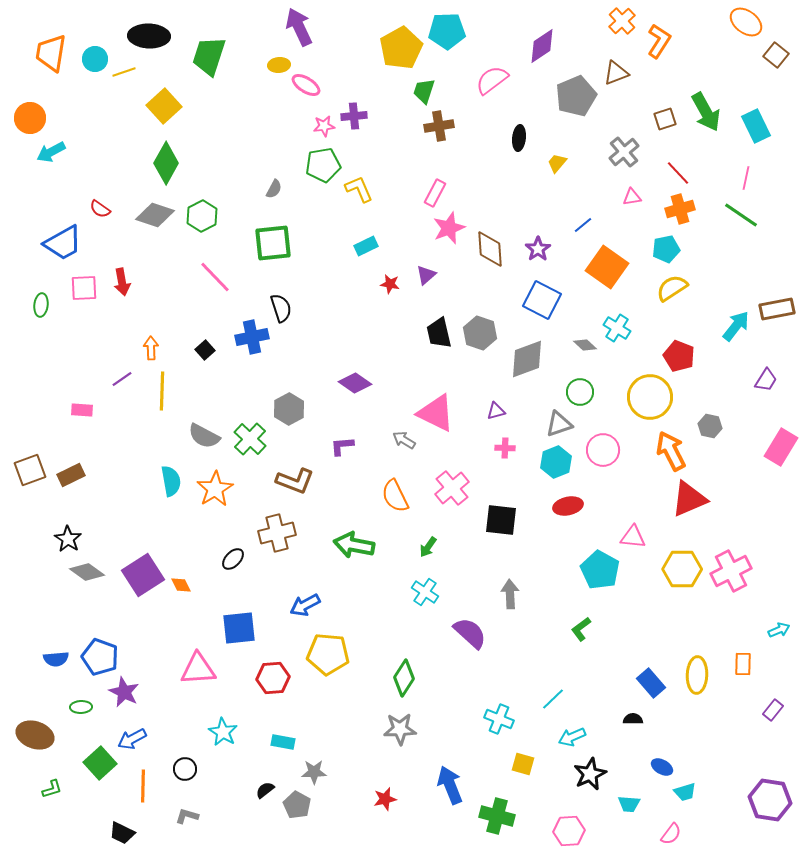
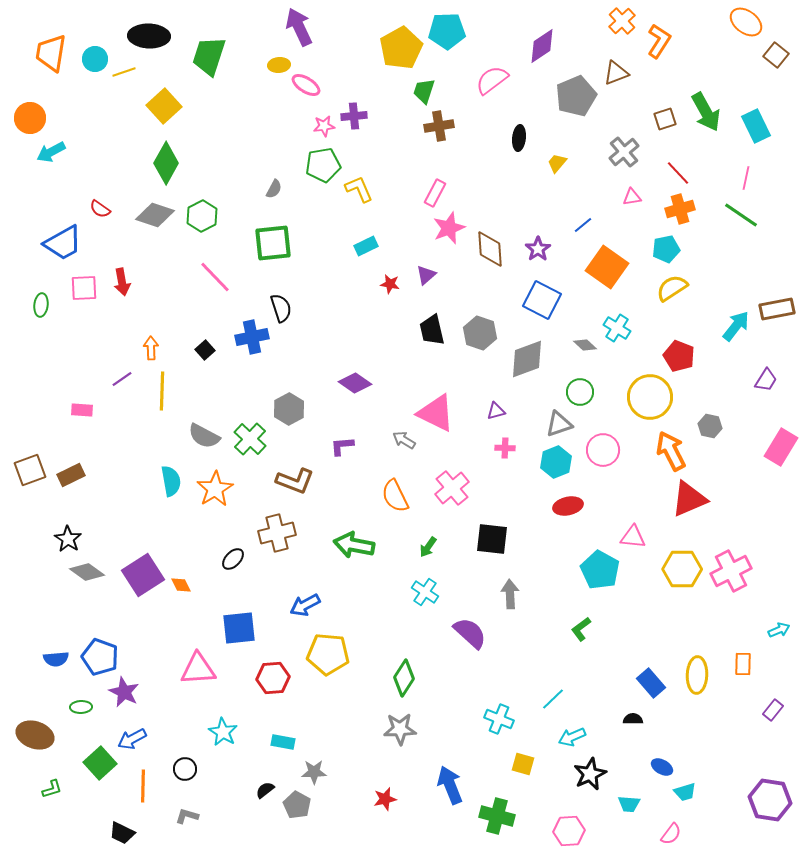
black trapezoid at (439, 333): moved 7 px left, 3 px up
black square at (501, 520): moved 9 px left, 19 px down
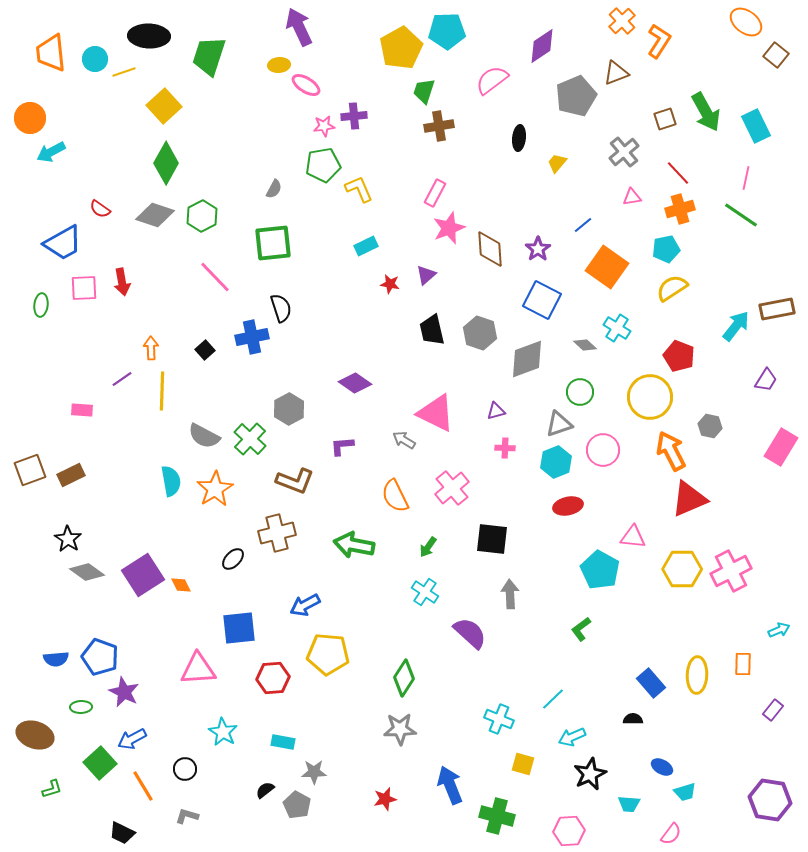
orange trapezoid at (51, 53): rotated 15 degrees counterclockwise
orange line at (143, 786): rotated 32 degrees counterclockwise
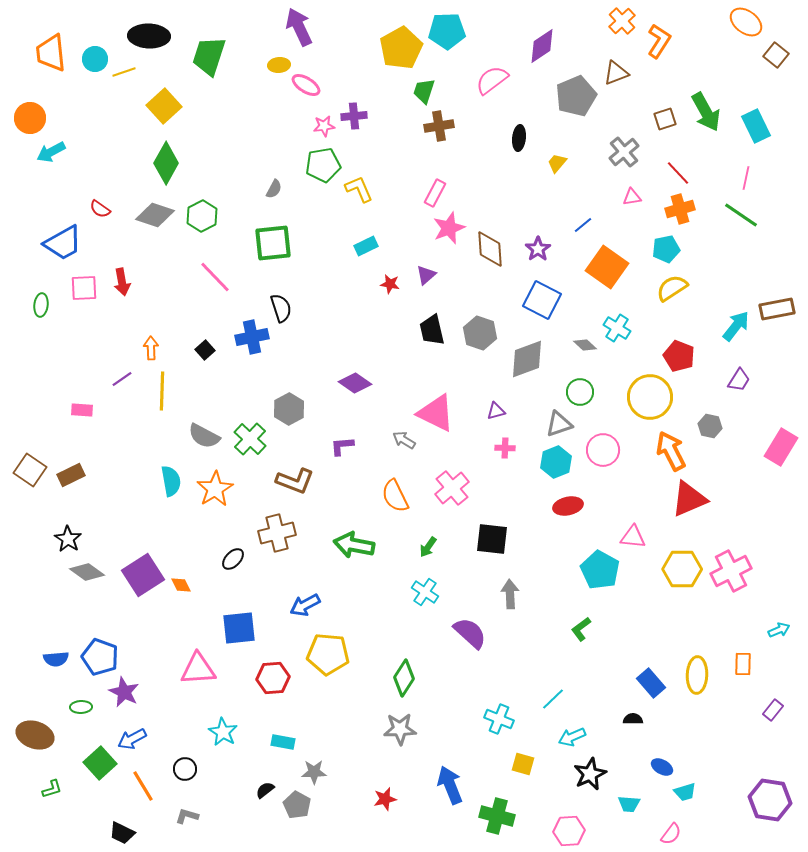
purple trapezoid at (766, 380): moved 27 px left
brown square at (30, 470): rotated 36 degrees counterclockwise
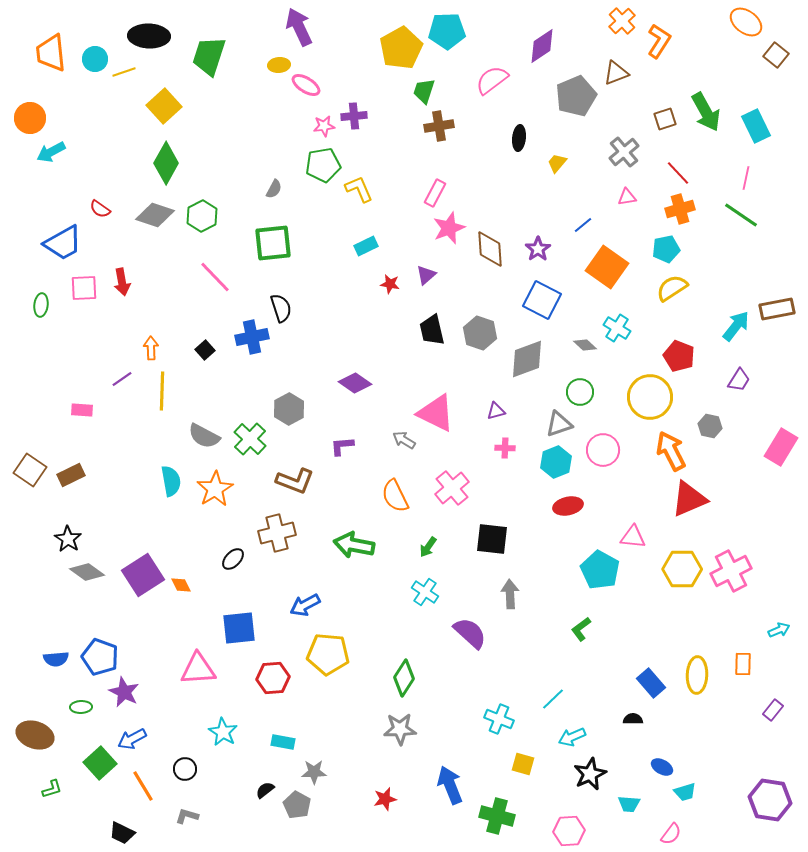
pink triangle at (632, 197): moved 5 px left
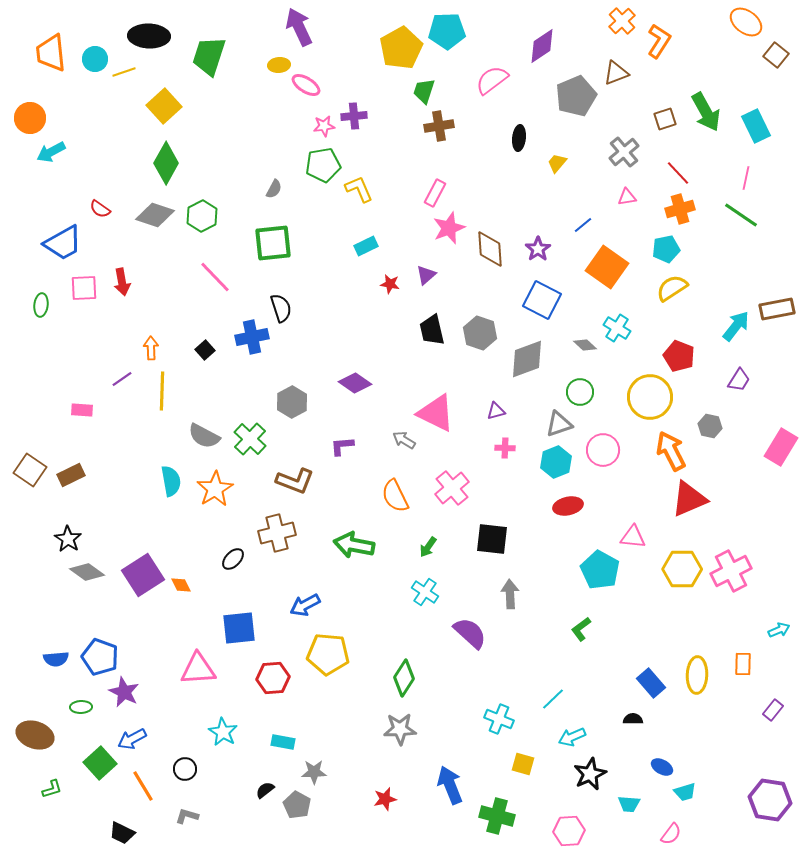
gray hexagon at (289, 409): moved 3 px right, 7 px up
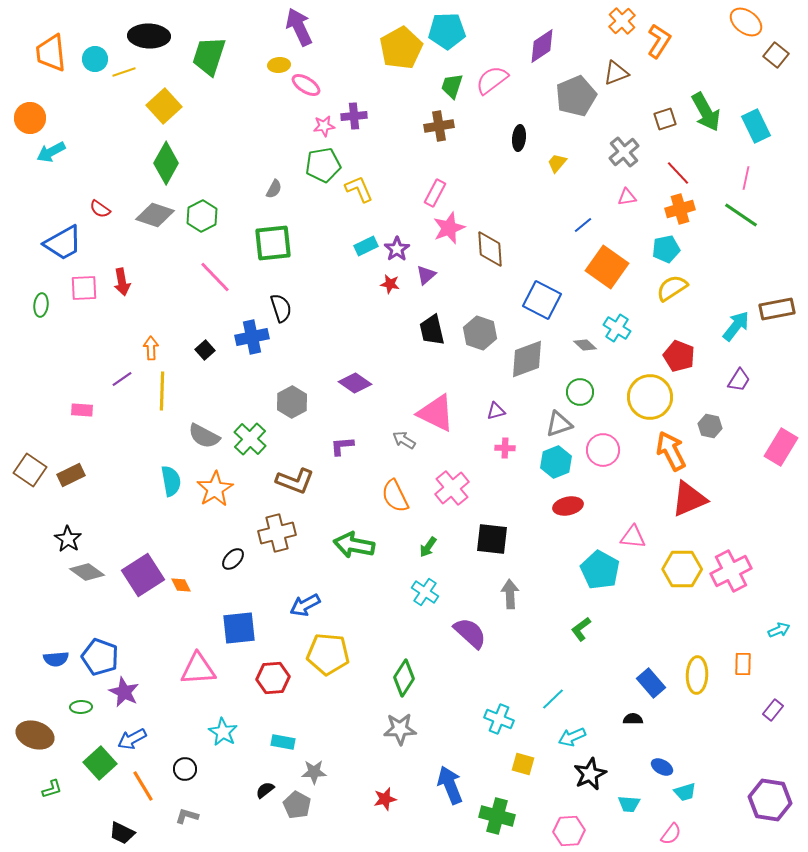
green trapezoid at (424, 91): moved 28 px right, 5 px up
purple star at (538, 249): moved 141 px left
